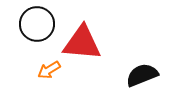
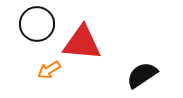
black semicircle: rotated 12 degrees counterclockwise
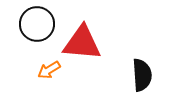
black semicircle: rotated 120 degrees clockwise
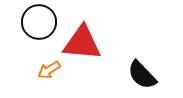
black circle: moved 2 px right, 2 px up
black semicircle: rotated 140 degrees clockwise
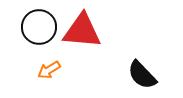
black circle: moved 5 px down
red triangle: moved 12 px up
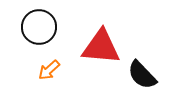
red triangle: moved 19 px right, 16 px down
orange arrow: rotated 10 degrees counterclockwise
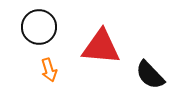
orange arrow: rotated 65 degrees counterclockwise
black semicircle: moved 8 px right
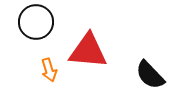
black circle: moved 3 px left, 5 px up
red triangle: moved 13 px left, 4 px down
